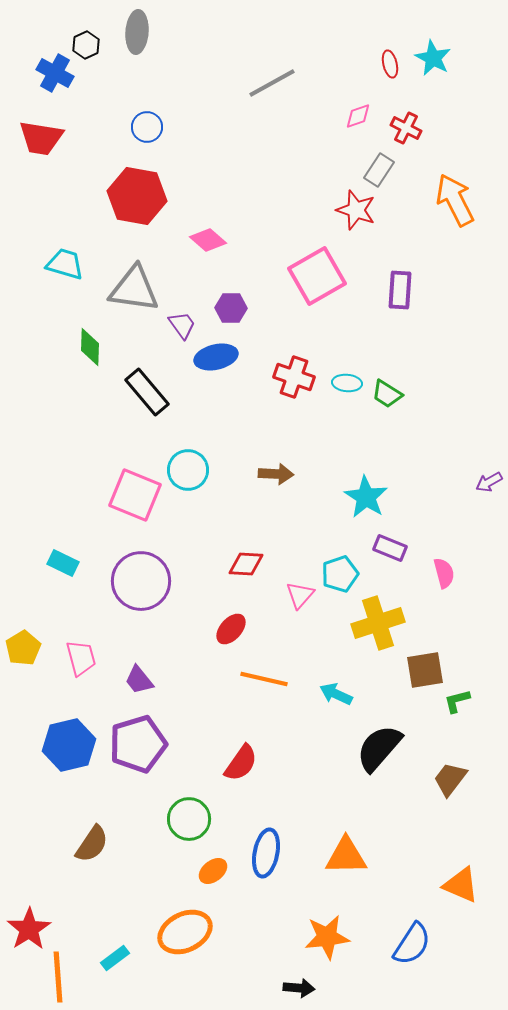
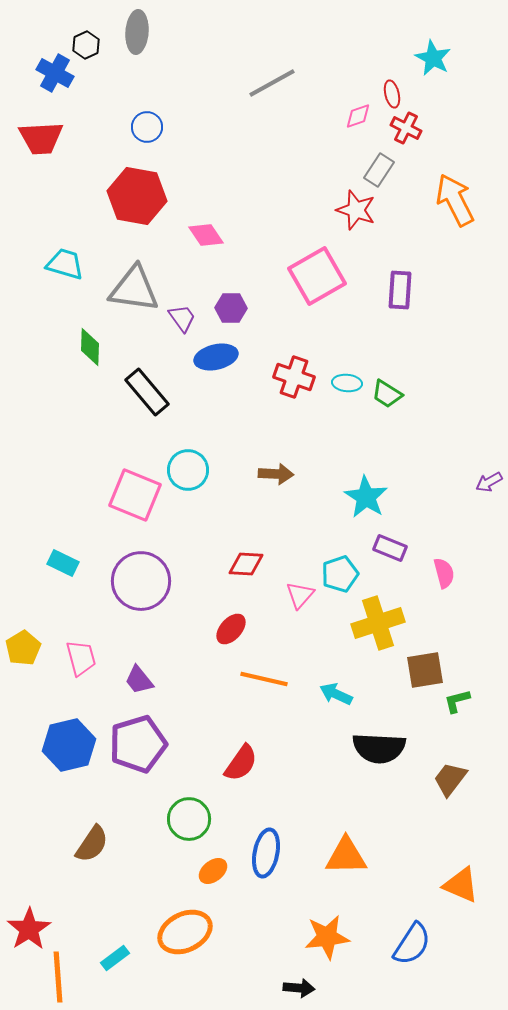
red ellipse at (390, 64): moved 2 px right, 30 px down
red trapezoid at (41, 138): rotated 12 degrees counterclockwise
pink diamond at (208, 240): moved 2 px left, 5 px up; rotated 15 degrees clockwise
purple trapezoid at (182, 325): moved 7 px up
black semicircle at (379, 748): rotated 128 degrees counterclockwise
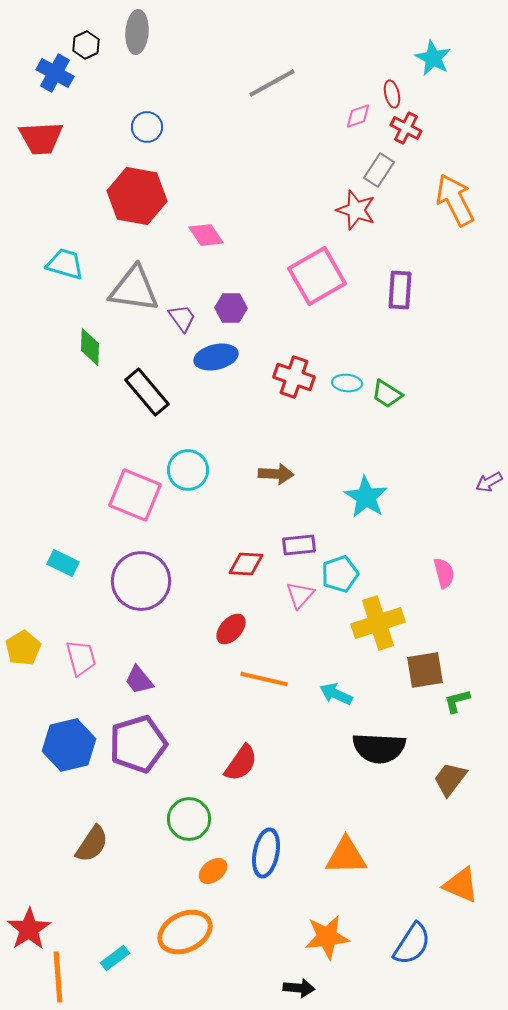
purple rectangle at (390, 548): moved 91 px left, 3 px up; rotated 28 degrees counterclockwise
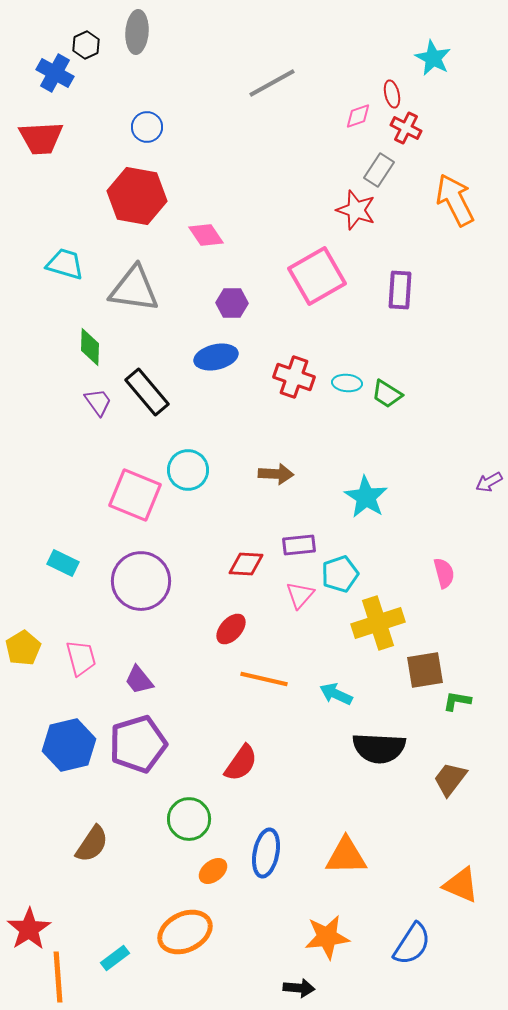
purple hexagon at (231, 308): moved 1 px right, 5 px up
purple trapezoid at (182, 318): moved 84 px left, 84 px down
green L-shape at (457, 701): rotated 24 degrees clockwise
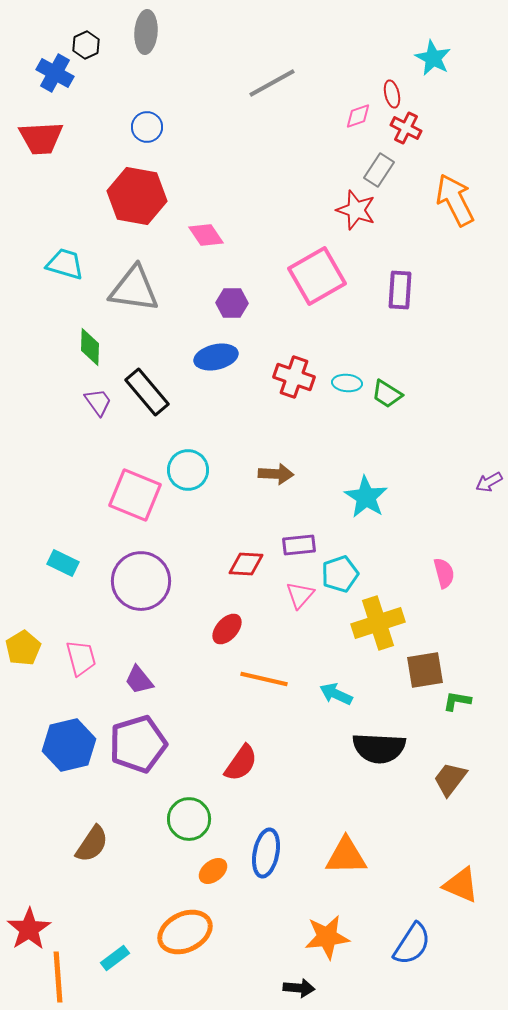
gray ellipse at (137, 32): moved 9 px right
red ellipse at (231, 629): moved 4 px left
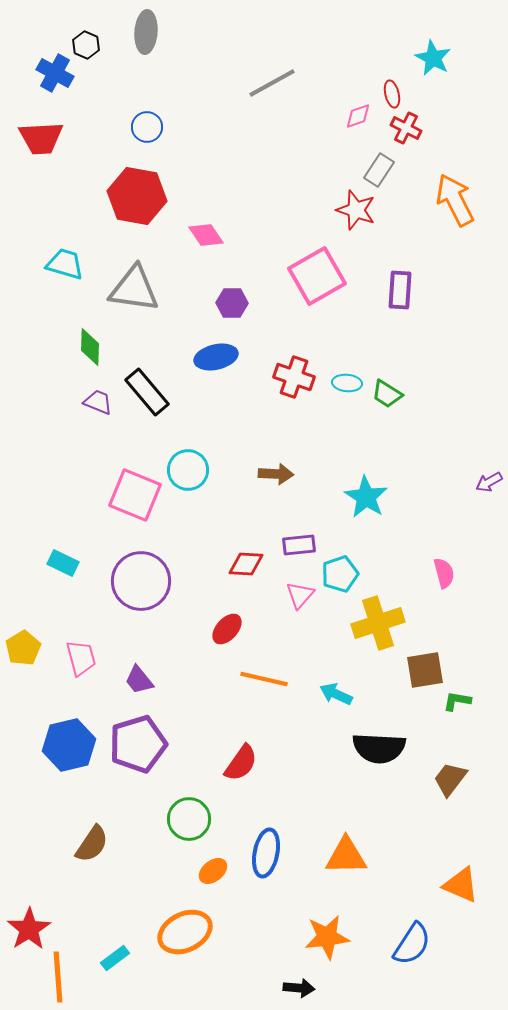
black hexagon at (86, 45): rotated 12 degrees counterclockwise
purple trapezoid at (98, 402): rotated 32 degrees counterclockwise
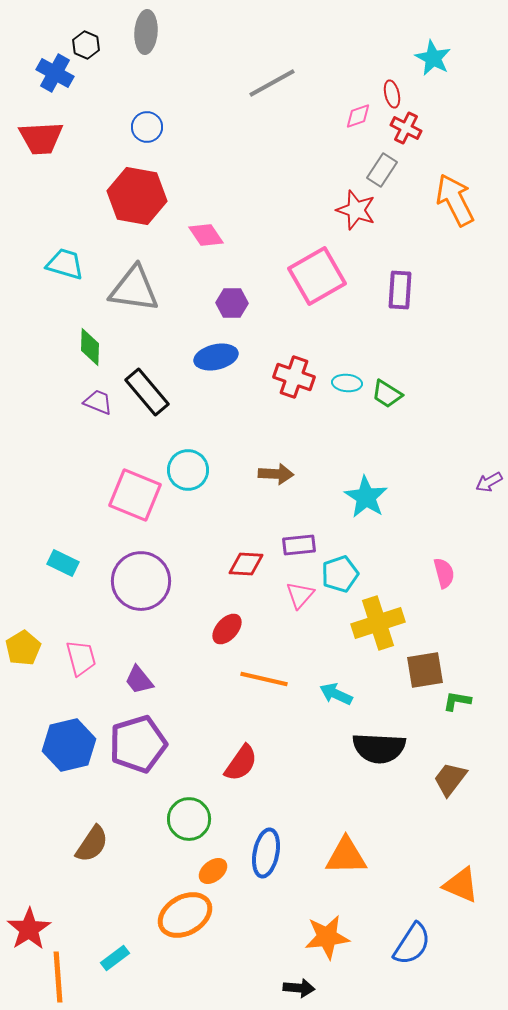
gray rectangle at (379, 170): moved 3 px right
orange ellipse at (185, 932): moved 17 px up; rotated 4 degrees counterclockwise
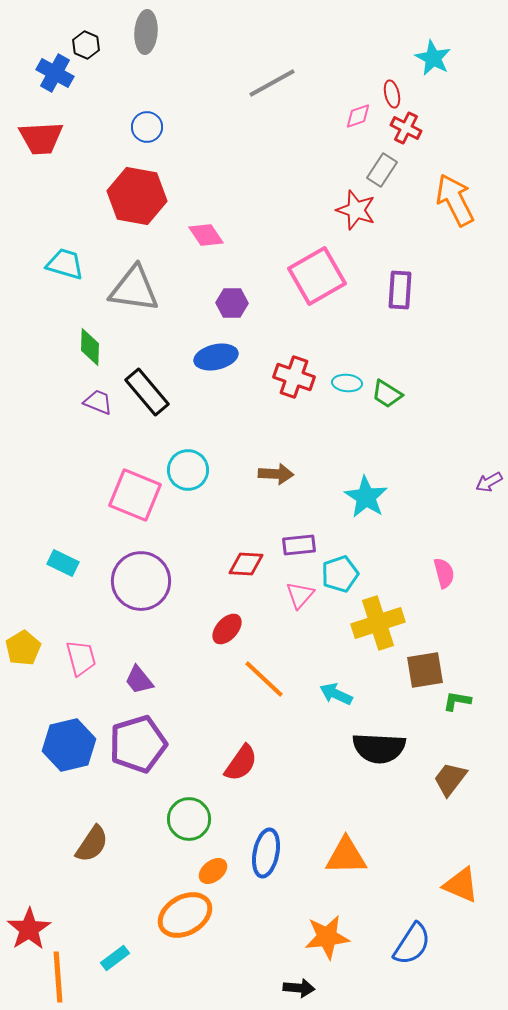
orange line at (264, 679): rotated 30 degrees clockwise
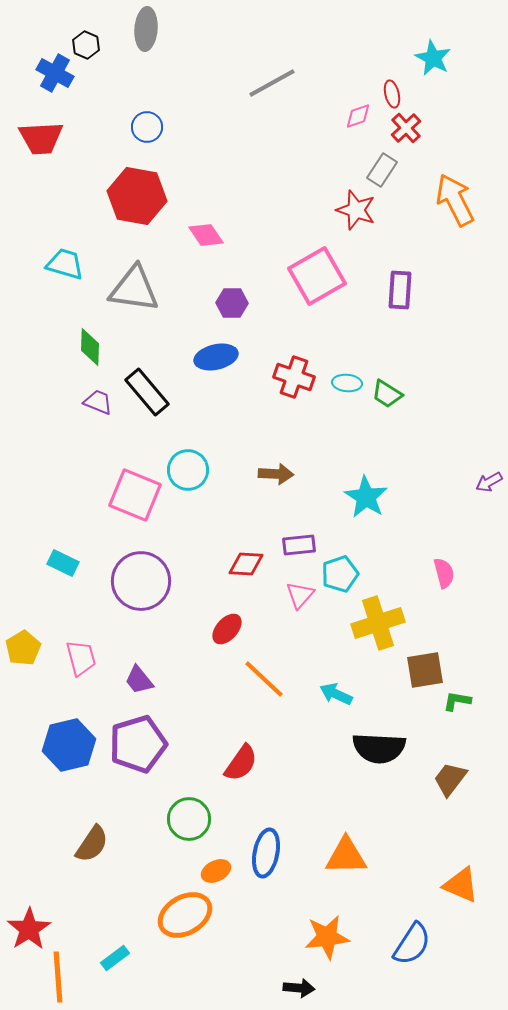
gray ellipse at (146, 32): moved 3 px up
red cross at (406, 128): rotated 20 degrees clockwise
orange ellipse at (213, 871): moved 3 px right; rotated 12 degrees clockwise
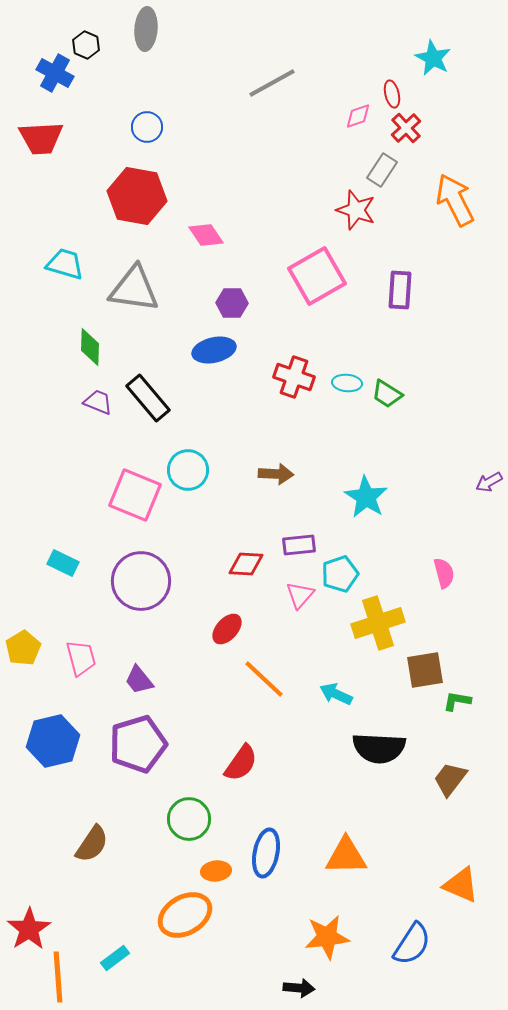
blue ellipse at (216, 357): moved 2 px left, 7 px up
black rectangle at (147, 392): moved 1 px right, 6 px down
blue hexagon at (69, 745): moved 16 px left, 4 px up
orange ellipse at (216, 871): rotated 20 degrees clockwise
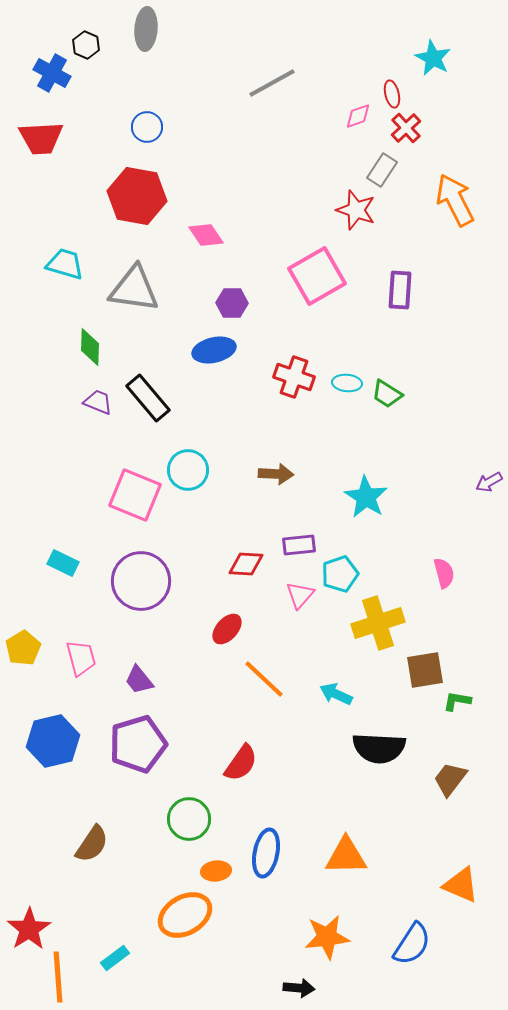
blue cross at (55, 73): moved 3 px left
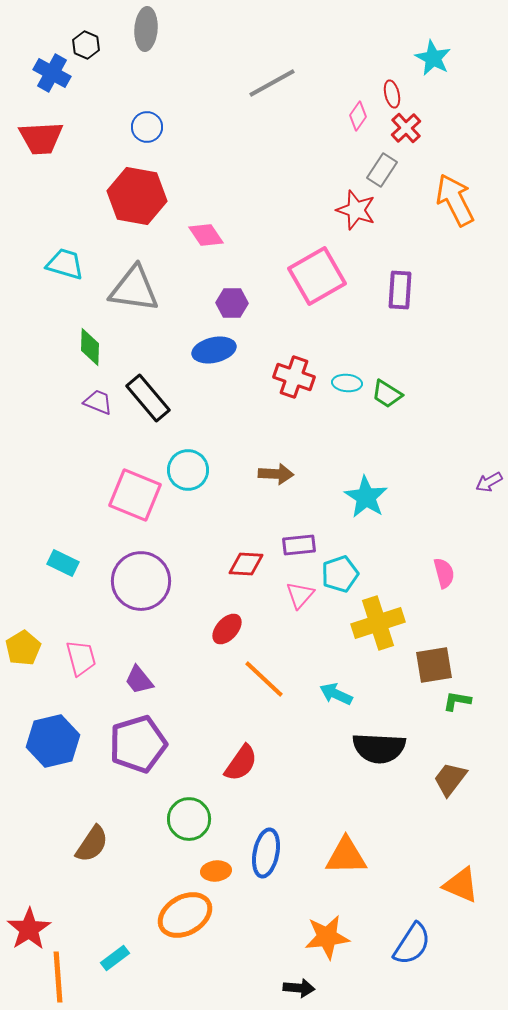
pink diamond at (358, 116): rotated 36 degrees counterclockwise
brown square at (425, 670): moved 9 px right, 5 px up
